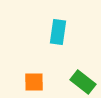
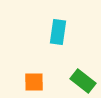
green rectangle: moved 1 px up
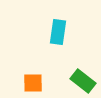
orange square: moved 1 px left, 1 px down
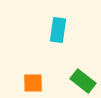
cyan rectangle: moved 2 px up
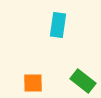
cyan rectangle: moved 5 px up
